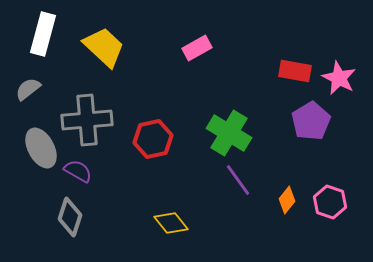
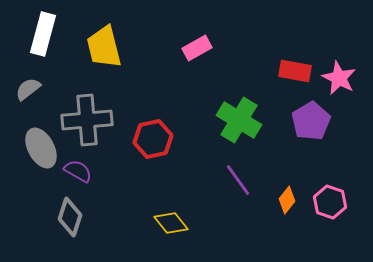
yellow trapezoid: rotated 147 degrees counterclockwise
green cross: moved 10 px right, 13 px up
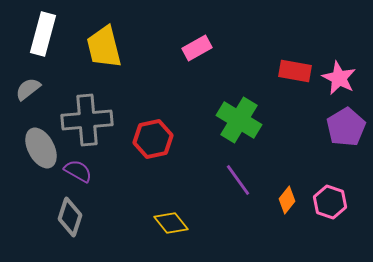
purple pentagon: moved 35 px right, 6 px down
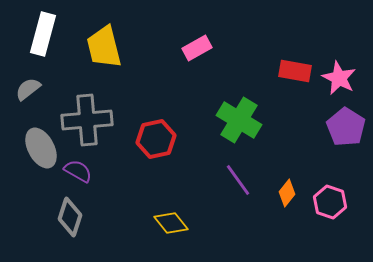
purple pentagon: rotated 9 degrees counterclockwise
red hexagon: moved 3 px right
orange diamond: moved 7 px up
